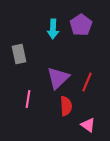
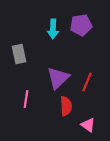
purple pentagon: rotated 25 degrees clockwise
pink line: moved 2 px left
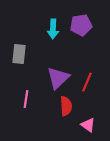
gray rectangle: rotated 18 degrees clockwise
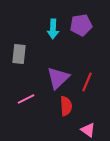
pink line: rotated 54 degrees clockwise
pink triangle: moved 5 px down
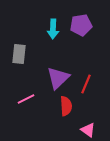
red line: moved 1 px left, 2 px down
